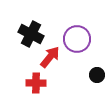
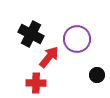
red arrow: moved 1 px left
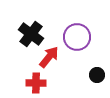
black cross: rotated 10 degrees clockwise
purple circle: moved 2 px up
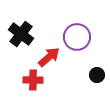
black cross: moved 10 px left
red arrow: rotated 10 degrees clockwise
red cross: moved 3 px left, 3 px up
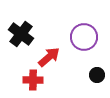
purple circle: moved 7 px right
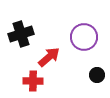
black cross: rotated 35 degrees clockwise
red cross: moved 1 px down
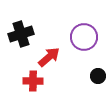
black circle: moved 1 px right, 1 px down
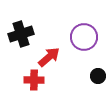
red cross: moved 1 px right, 1 px up
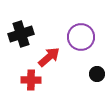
purple circle: moved 3 px left
black circle: moved 1 px left, 2 px up
red cross: moved 3 px left
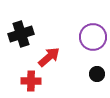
purple circle: moved 12 px right
red cross: moved 1 px down
